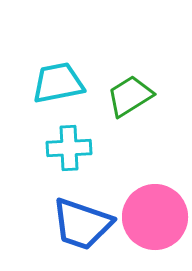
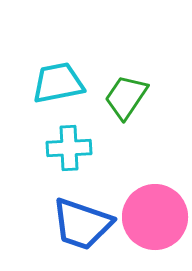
green trapezoid: moved 4 px left, 1 px down; rotated 24 degrees counterclockwise
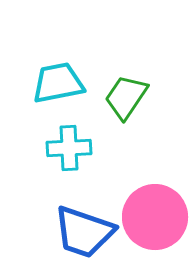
blue trapezoid: moved 2 px right, 8 px down
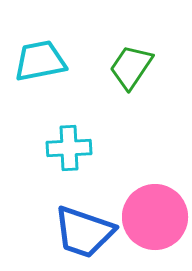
cyan trapezoid: moved 18 px left, 22 px up
green trapezoid: moved 5 px right, 30 px up
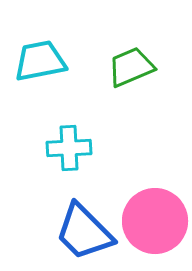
green trapezoid: rotated 33 degrees clockwise
pink circle: moved 4 px down
blue trapezoid: rotated 26 degrees clockwise
